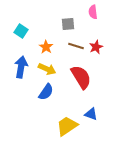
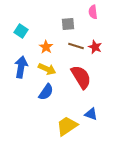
red star: moved 1 px left; rotated 24 degrees counterclockwise
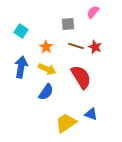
pink semicircle: rotated 48 degrees clockwise
yellow trapezoid: moved 1 px left, 3 px up
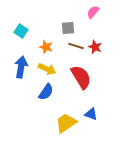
gray square: moved 4 px down
orange star: rotated 16 degrees counterclockwise
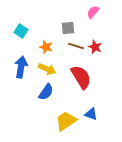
yellow trapezoid: moved 2 px up
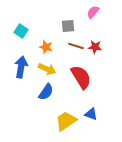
gray square: moved 2 px up
red star: rotated 16 degrees counterclockwise
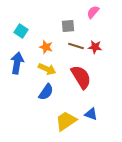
blue arrow: moved 4 px left, 4 px up
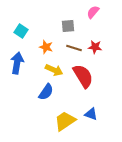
brown line: moved 2 px left, 2 px down
yellow arrow: moved 7 px right, 1 px down
red semicircle: moved 2 px right, 1 px up
yellow trapezoid: moved 1 px left
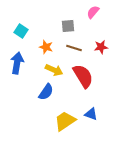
red star: moved 6 px right; rotated 16 degrees counterclockwise
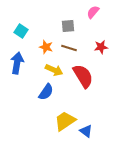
brown line: moved 5 px left
blue triangle: moved 5 px left, 17 px down; rotated 16 degrees clockwise
